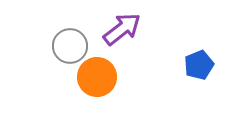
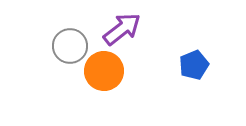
blue pentagon: moved 5 px left
orange circle: moved 7 px right, 6 px up
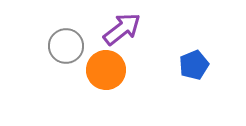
gray circle: moved 4 px left
orange circle: moved 2 px right, 1 px up
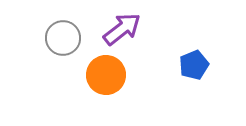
gray circle: moved 3 px left, 8 px up
orange circle: moved 5 px down
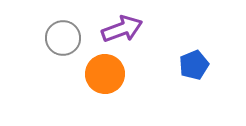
purple arrow: rotated 18 degrees clockwise
orange circle: moved 1 px left, 1 px up
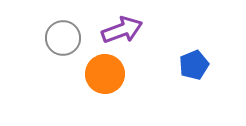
purple arrow: moved 1 px down
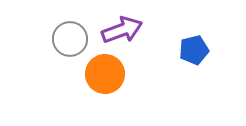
gray circle: moved 7 px right, 1 px down
blue pentagon: moved 15 px up; rotated 8 degrees clockwise
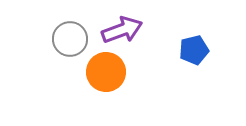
orange circle: moved 1 px right, 2 px up
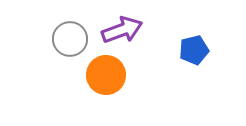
orange circle: moved 3 px down
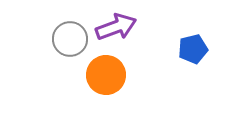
purple arrow: moved 6 px left, 3 px up
blue pentagon: moved 1 px left, 1 px up
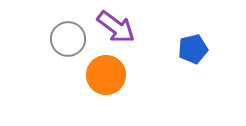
purple arrow: rotated 57 degrees clockwise
gray circle: moved 2 px left
